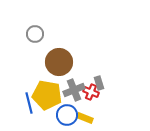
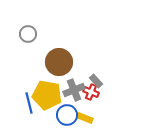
gray circle: moved 7 px left
gray rectangle: moved 3 px left, 2 px up; rotated 24 degrees counterclockwise
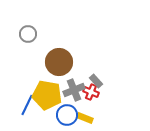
blue line: moved 2 px left, 2 px down; rotated 40 degrees clockwise
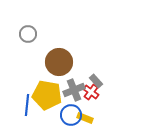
red cross: rotated 14 degrees clockwise
blue line: rotated 20 degrees counterclockwise
blue circle: moved 4 px right
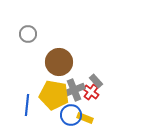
yellow pentagon: moved 7 px right
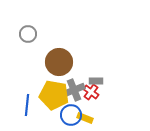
gray rectangle: rotated 48 degrees counterclockwise
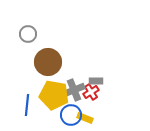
brown circle: moved 11 px left
red cross: rotated 21 degrees clockwise
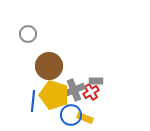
brown circle: moved 1 px right, 4 px down
yellow pentagon: rotated 8 degrees clockwise
blue line: moved 6 px right, 4 px up
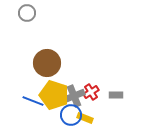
gray circle: moved 1 px left, 21 px up
brown circle: moved 2 px left, 3 px up
gray rectangle: moved 20 px right, 14 px down
gray cross: moved 6 px down
blue line: rotated 75 degrees counterclockwise
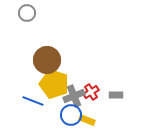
brown circle: moved 3 px up
yellow pentagon: moved 11 px up
yellow rectangle: moved 2 px right, 2 px down
